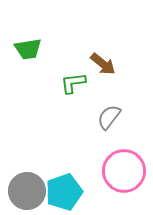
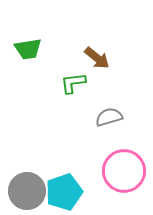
brown arrow: moved 6 px left, 6 px up
gray semicircle: rotated 36 degrees clockwise
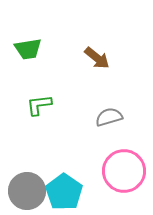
green L-shape: moved 34 px left, 22 px down
cyan pentagon: rotated 18 degrees counterclockwise
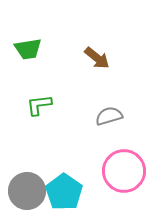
gray semicircle: moved 1 px up
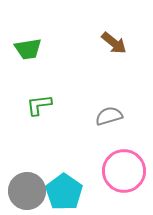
brown arrow: moved 17 px right, 15 px up
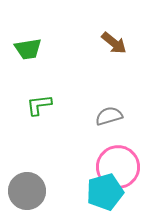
pink circle: moved 6 px left, 4 px up
cyan pentagon: moved 41 px right; rotated 21 degrees clockwise
